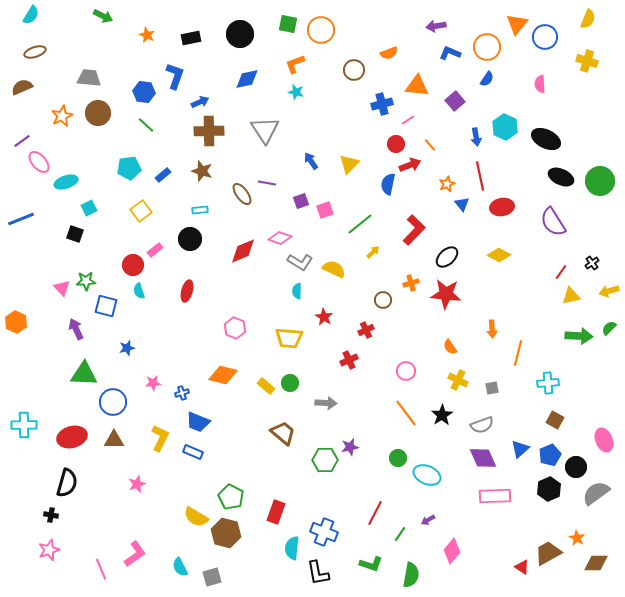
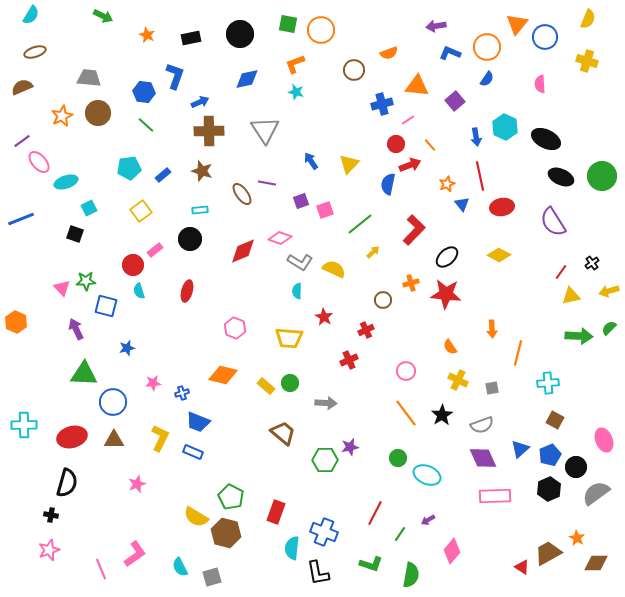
green circle at (600, 181): moved 2 px right, 5 px up
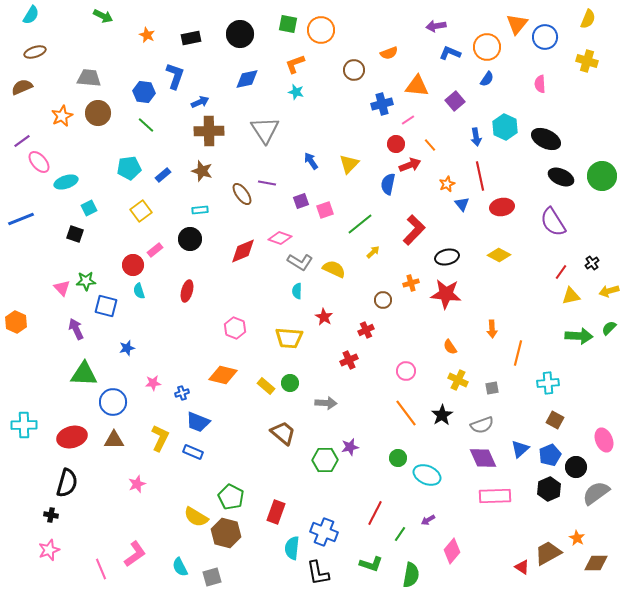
black ellipse at (447, 257): rotated 30 degrees clockwise
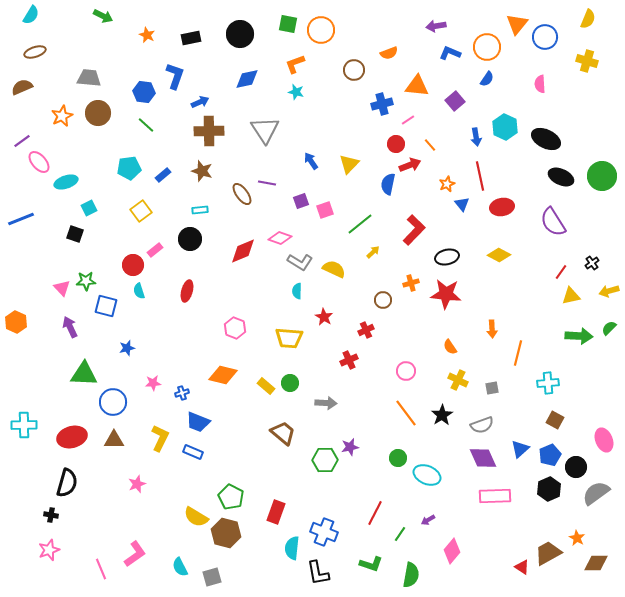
purple arrow at (76, 329): moved 6 px left, 2 px up
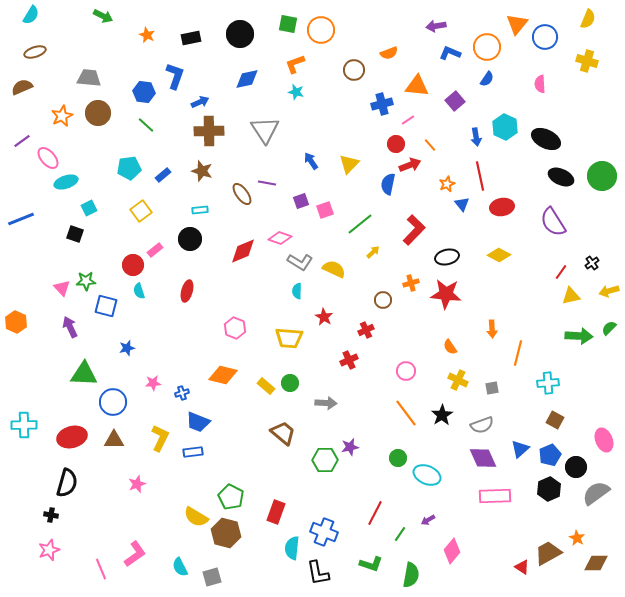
pink ellipse at (39, 162): moved 9 px right, 4 px up
blue rectangle at (193, 452): rotated 30 degrees counterclockwise
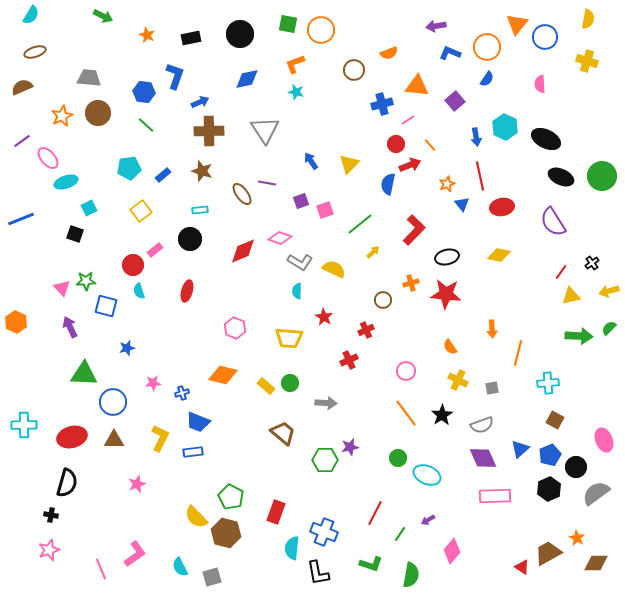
yellow semicircle at (588, 19): rotated 12 degrees counterclockwise
yellow diamond at (499, 255): rotated 15 degrees counterclockwise
yellow semicircle at (196, 517): rotated 15 degrees clockwise
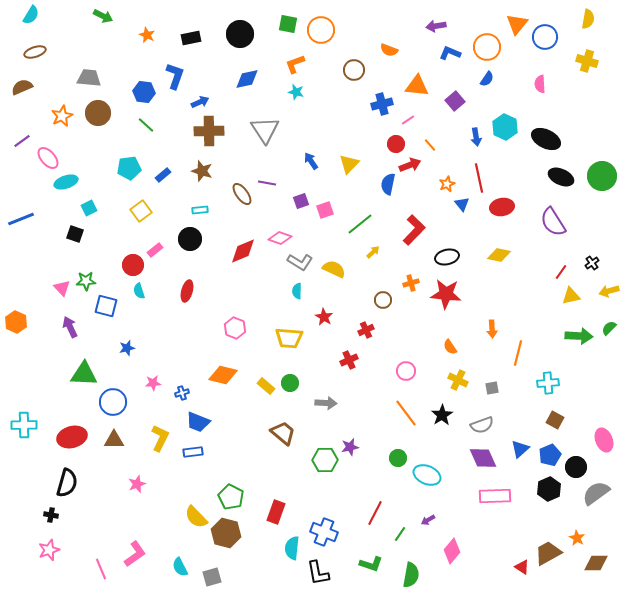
orange semicircle at (389, 53): moved 3 px up; rotated 42 degrees clockwise
red line at (480, 176): moved 1 px left, 2 px down
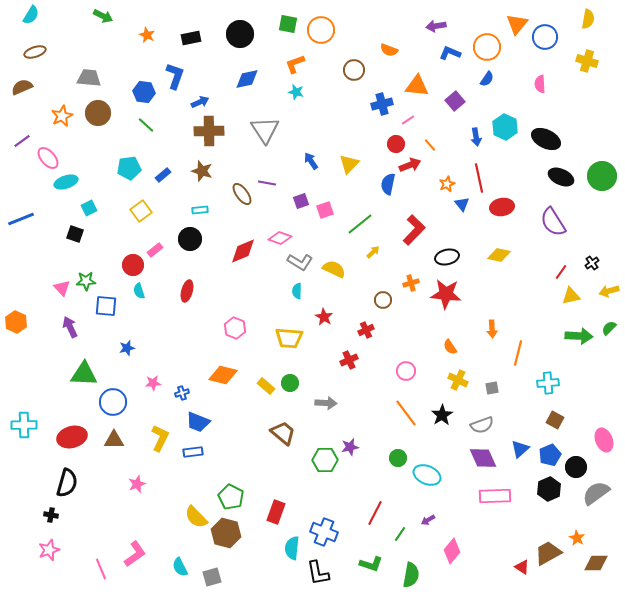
blue square at (106, 306): rotated 10 degrees counterclockwise
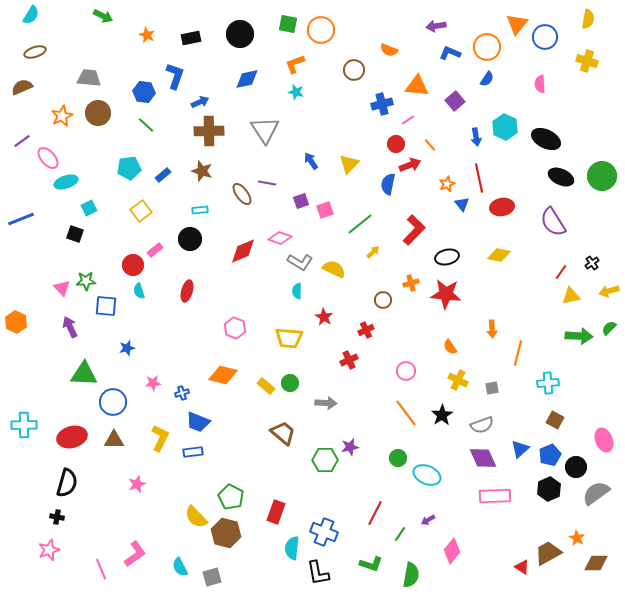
black cross at (51, 515): moved 6 px right, 2 px down
